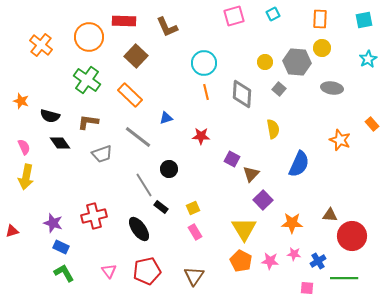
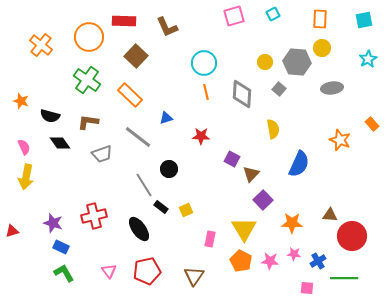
gray ellipse at (332, 88): rotated 15 degrees counterclockwise
yellow square at (193, 208): moved 7 px left, 2 px down
pink rectangle at (195, 232): moved 15 px right, 7 px down; rotated 42 degrees clockwise
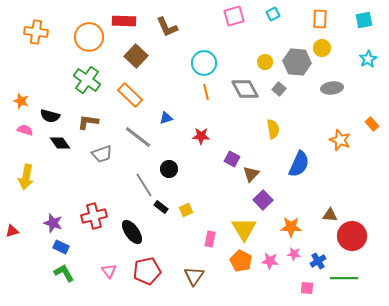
orange cross at (41, 45): moved 5 px left, 13 px up; rotated 30 degrees counterclockwise
gray diamond at (242, 94): moved 3 px right, 5 px up; rotated 32 degrees counterclockwise
pink semicircle at (24, 147): moved 1 px right, 17 px up; rotated 49 degrees counterclockwise
orange star at (292, 223): moved 1 px left, 4 px down
black ellipse at (139, 229): moved 7 px left, 3 px down
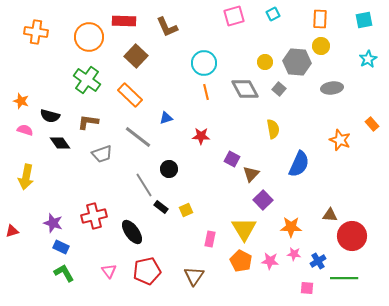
yellow circle at (322, 48): moved 1 px left, 2 px up
